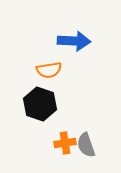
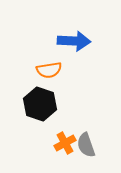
orange cross: rotated 20 degrees counterclockwise
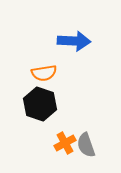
orange semicircle: moved 5 px left, 3 px down
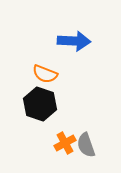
orange semicircle: moved 1 px right, 1 px down; rotated 30 degrees clockwise
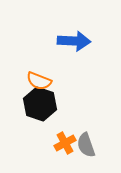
orange semicircle: moved 6 px left, 7 px down
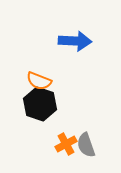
blue arrow: moved 1 px right
orange cross: moved 1 px right, 1 px down
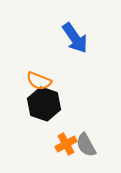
blue arrow: moved 3 px up; rotated 52 degrees clockwise
black hexagon: moved 4 px right
gray semicircle: rotated 10 degrees counterclockwise
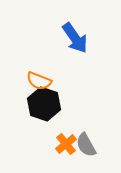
orange cross: rotated 10 degrees counterclockwise
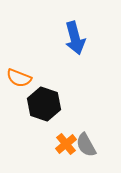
blue arrow: rotated 20 degrees clockwise
orange semicircle: moved 20 px left, 3 px up
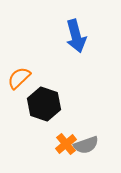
blue arrow: moved 1 px right, 2 px up
orange semicircle: rotated 115 degrees clockwise
gray semicircle: rotated 80 degrees counterclockwise
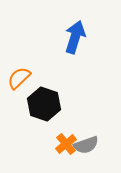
blue arrow: moved 1 px left, 1 px down; rotated 148 degrees counterclockwise
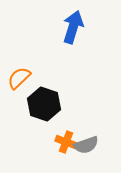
blue arrow: moved 2 px left, 10 px up
orange cross: moved 2 px up; rotated 30 degrees counterclockwise
